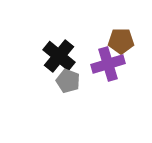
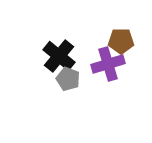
gray pentagon: moved 2 px up
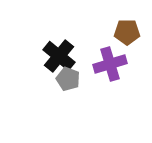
brown pentagon: moved 6 px right, 9 px up
purple cross: moved 2 px right
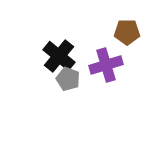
purple cross: moved 4 px left, 1 px down
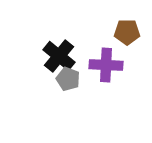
purple cross: rotated 20 degrees clockwise
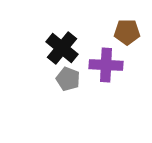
black cross: moved 3 px right, 8 px up
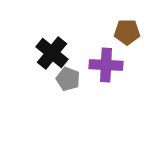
black cross: moved 10 px left, 5 px down
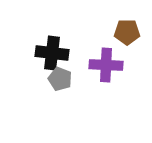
black cross: rotated 32 degrees counterclockwise
gray pentagon: moved 8 px left
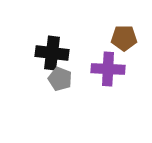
brown pentagon: moved 3 px left, 6 px down
purple cross: moved 2 px right, 4 px down
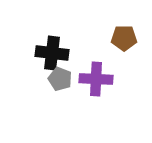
purple cross: moved 12 px left, 10 px down
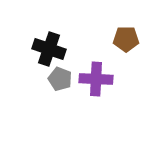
brown pentagon: moved 2 px right, 1 px down
black cross: moved 3 px left, 4 px up; rotated 12 degrees clockwise
